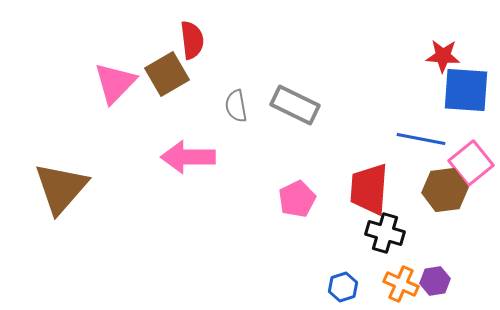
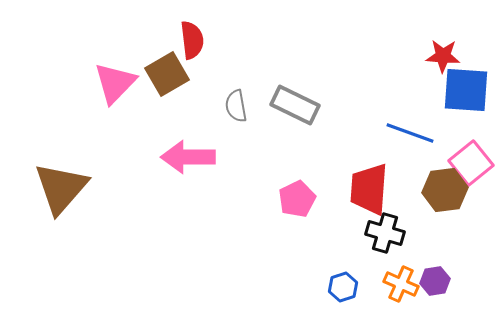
blue line: moved 11 px left, 6 px up; rotated 9 degrees clockwise
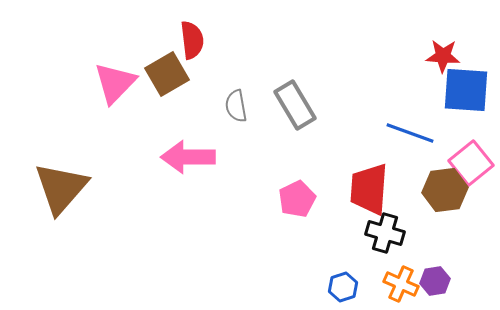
gray rectangle: rotated 33 degrees clockwise
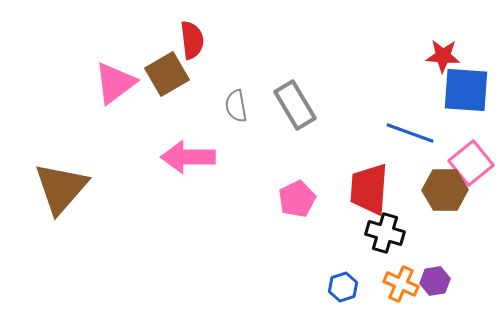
pink triangle: rotated 9 degrees clockwise
brown hexagon: rotated 6 degrees clockwise
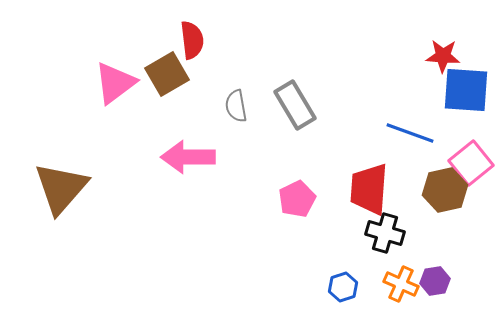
brown hexagon: rotated 12 degrees counterclockwise
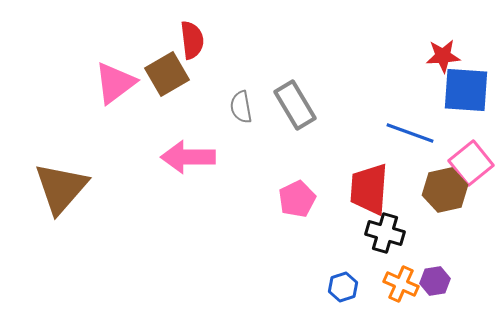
red star: rotated 8 degrees counterclockwise
gray semicircle: moved 5 px right, 1 px down
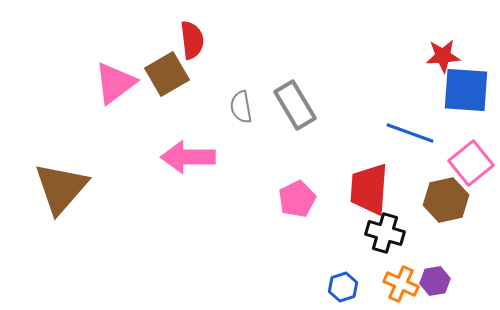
brown hexagon: moved 1 px right, 10 px down
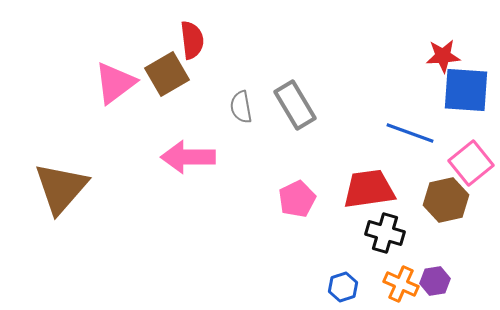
red trapezoid: rotated 78 degrees clockwise
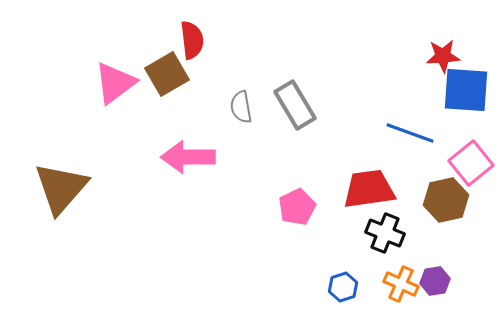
pink pentagon: moved 8 px down
black cross: rotated 6 degrees clockwise
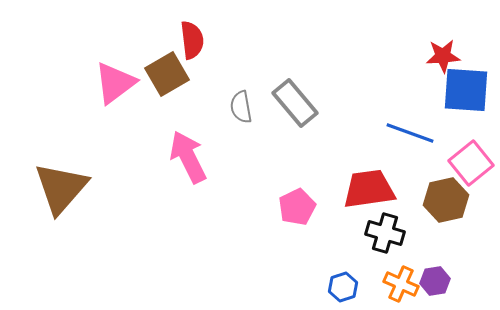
gray rectangle: moved 2 px up; rotated 9 degrees counterclockwise
pink arrow: rotated 64 degrees clockwise
black cross: rotated 6 degrees counterclockwise
